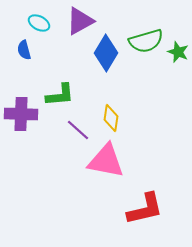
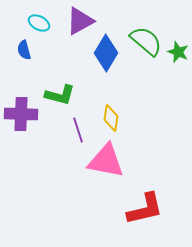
green semicircle: rotated 124 degrees counterclockwise
green L-shape: rotated 20 degrees clockwise
purple line: rotated 30 degrees clockwise
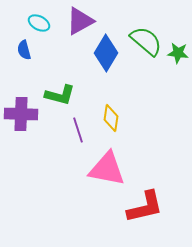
green star: moved 1 px down; rotated 15 degrees counterclockwise
pink triangle: moved 1 px right, 8 px down
red L-shape: moved 2 px up
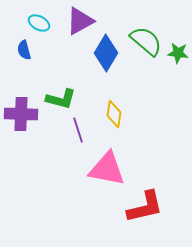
green L-shape: moved 1 px right, 4 px down
yellow diamond: moved 3 px right, 4 px up
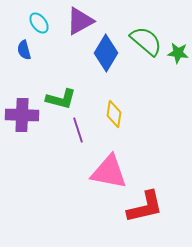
cyan ellipse: rotated 25 degrees clockwise
purple cross: moved 1 px right, 1 px down
pink triangle: moved 2 px right, 3 px down
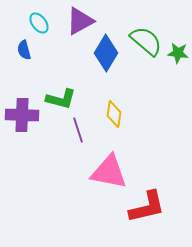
red L-shape: moved 2 px right
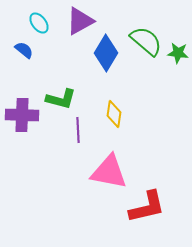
blue semicircle: rotated 144 degrees clockwise
purple line: rotated 15 degrees clockwise
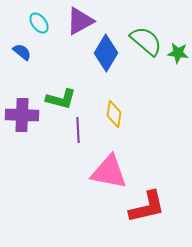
blue semicircle: moved 2 px left, 2 px down
